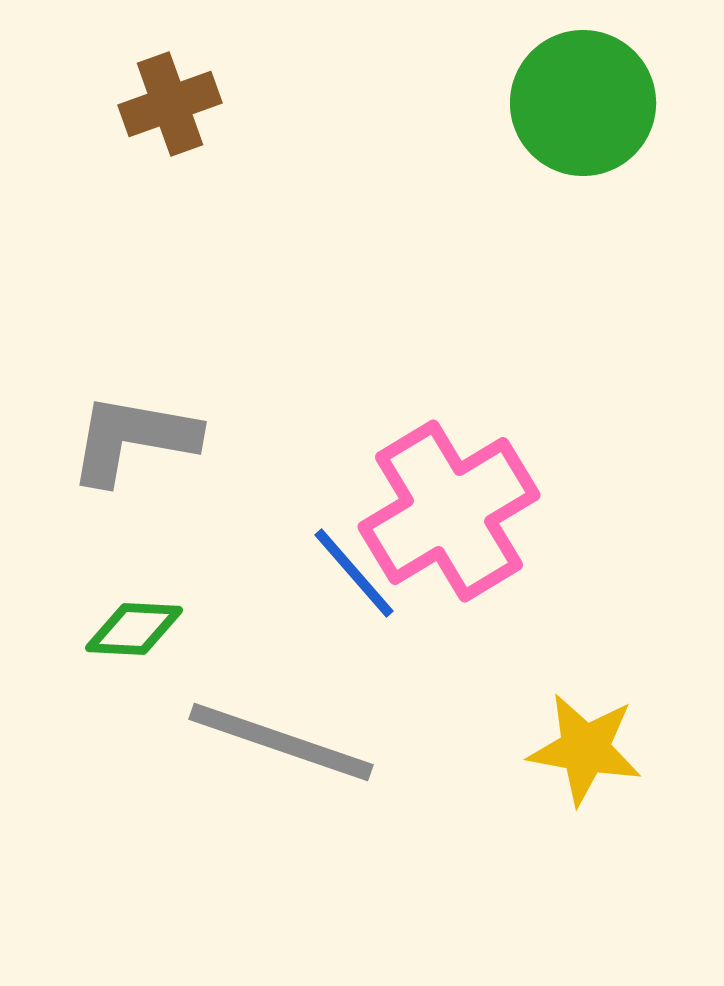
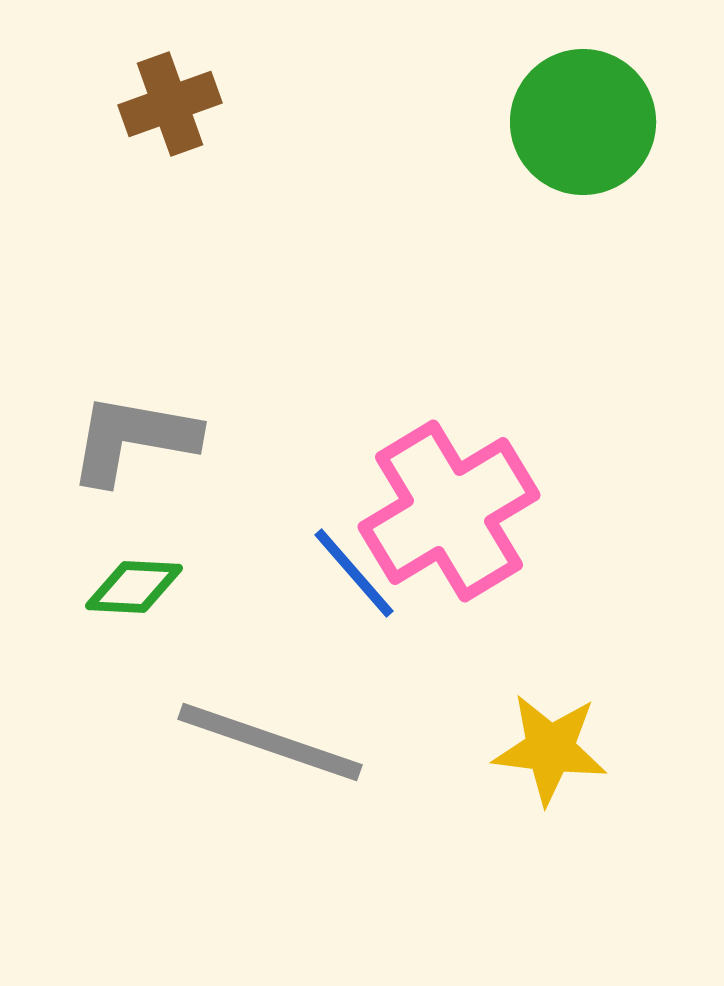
green circle: moved 19 px down
green diamond: moved 42 px up
gray line: moved 11 px left
yellow star: moved 35 px left; rotated 3 degrees counterclockwise
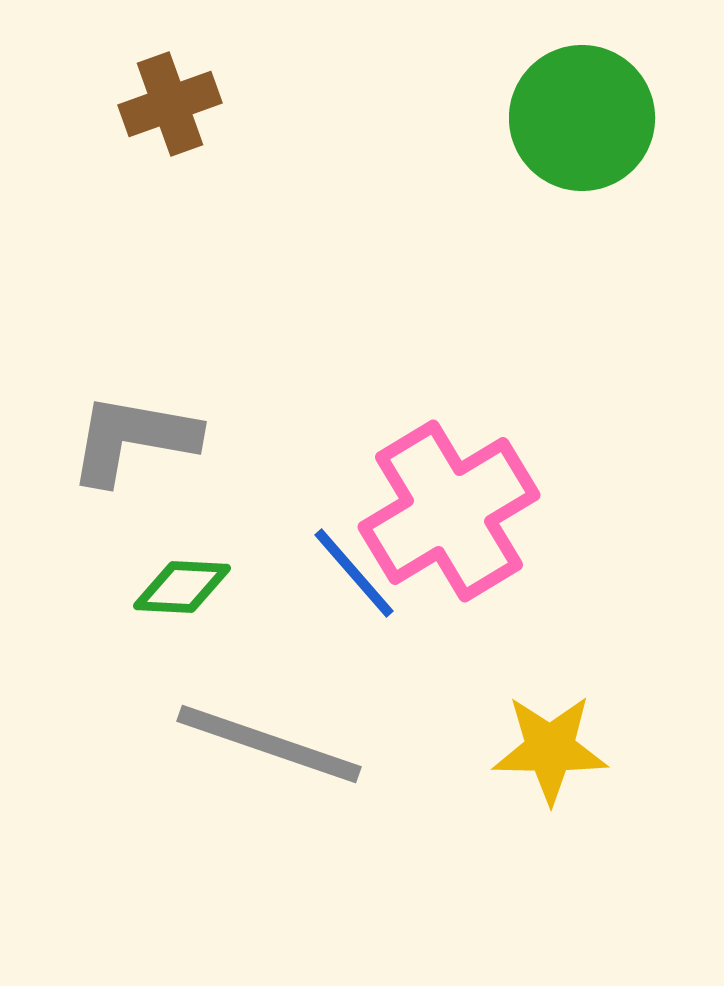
green circle: moved 1 px left, 4 px up
green diamond: moved 48 px right
gray line: moved 1 px left, 2 px down
yellow star: rotated 6 degrees counterclockwise
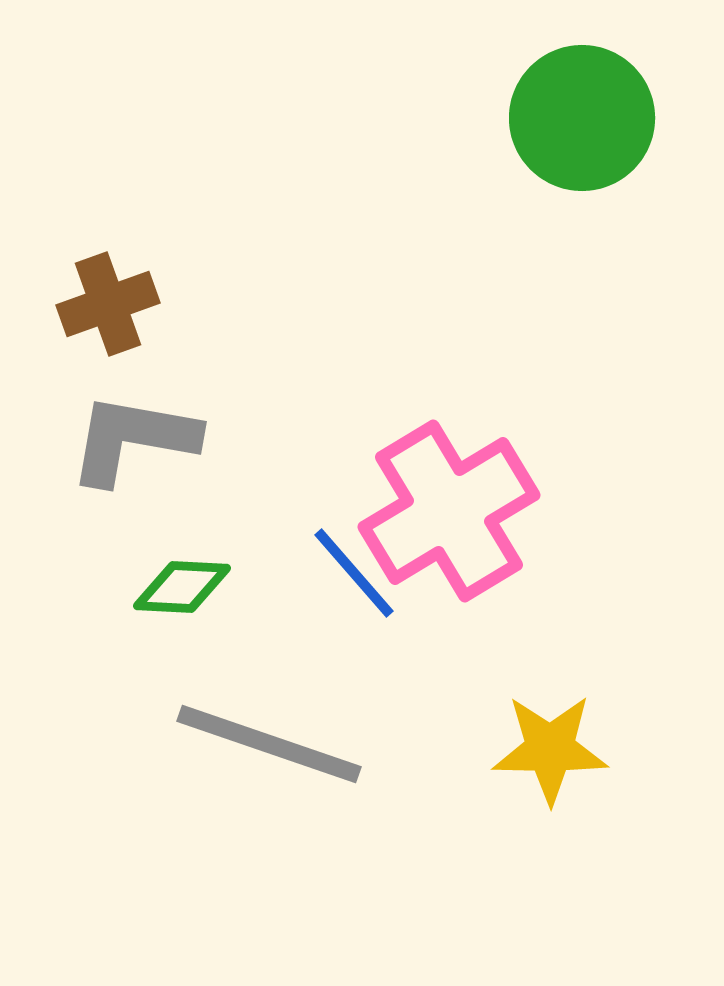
brown cross: moved 62 px left, 200 px down
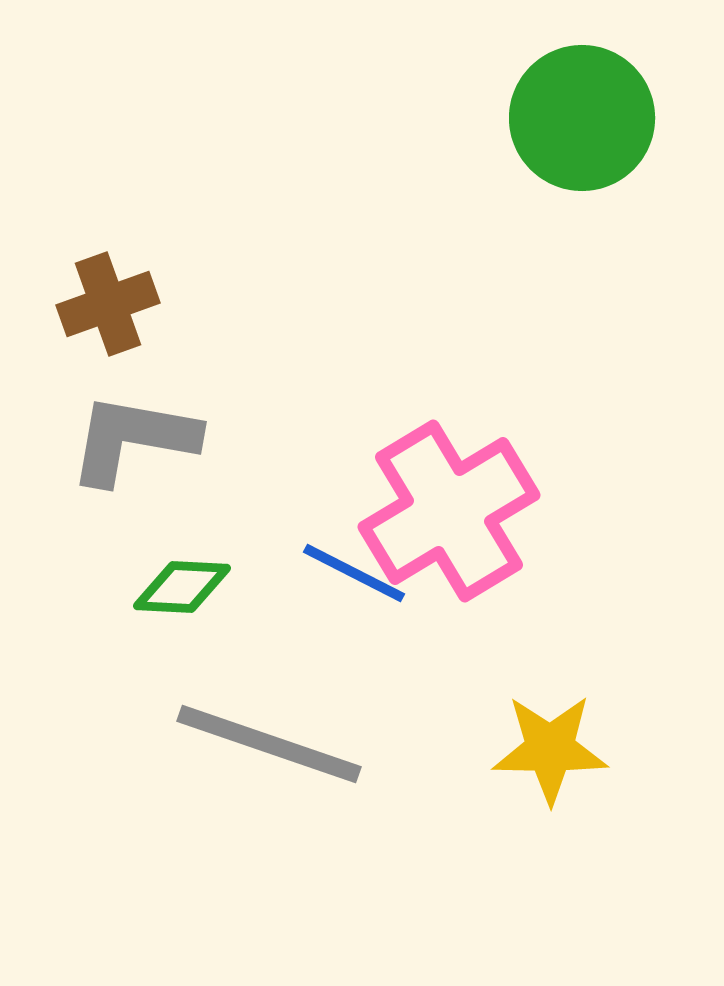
blue line: rotated 22 degrees counterclockwise
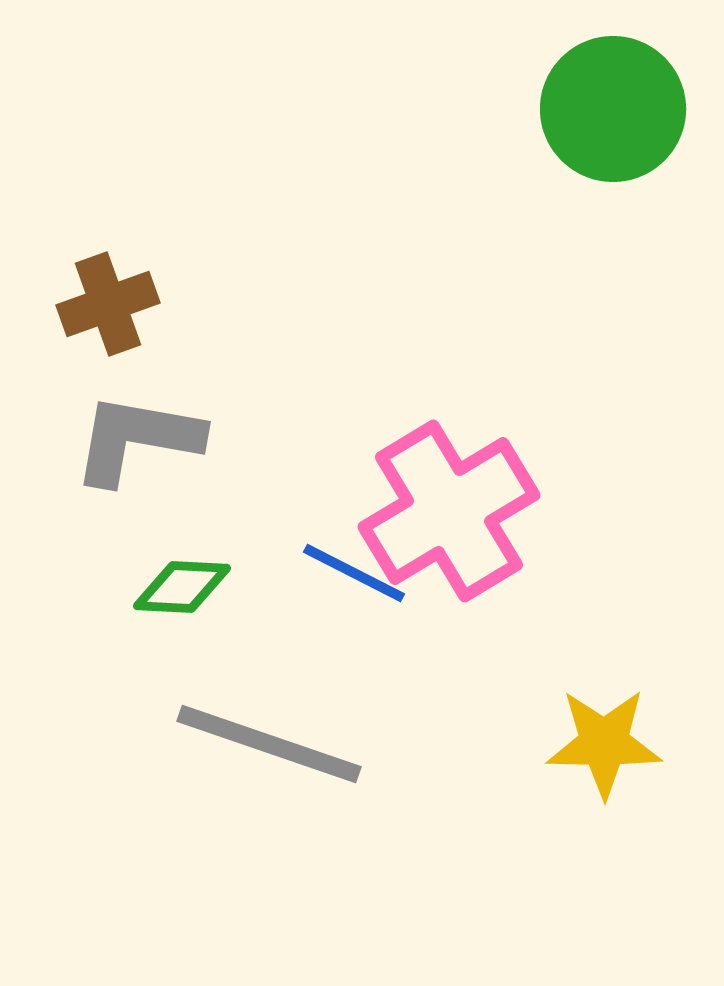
green circle: moved 31 px right, 9 px up
gray L-shape: moved 4 px right
yellow star: moved 54 px right, 6 px up
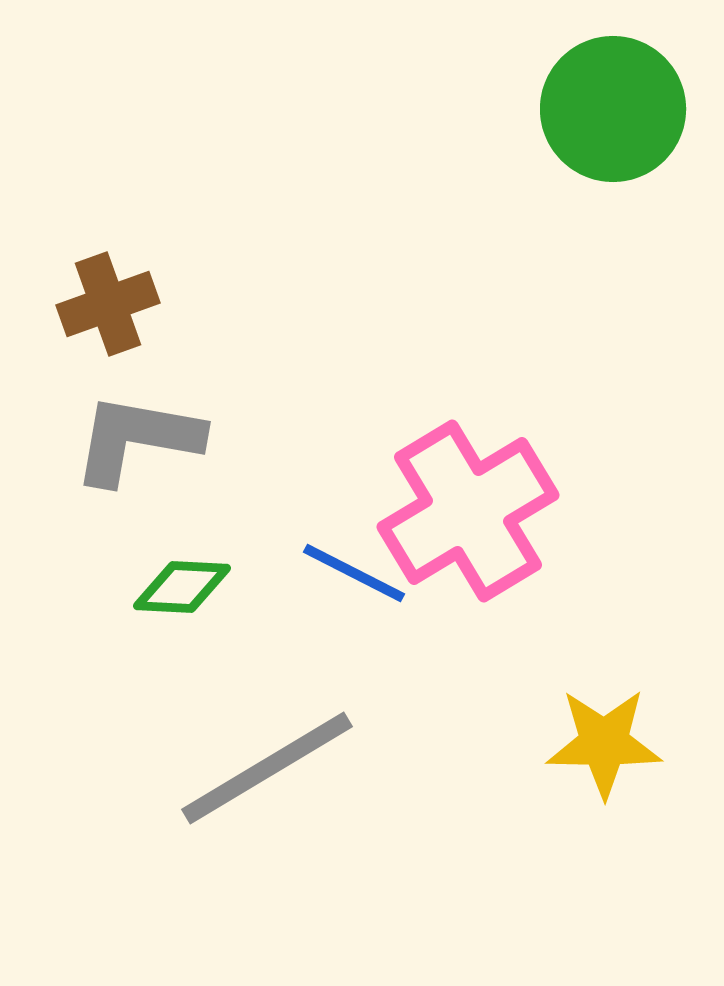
pink cross: moved 19 px right
gray line: moved 2 px left, 24 px down; rotated 50 degrees counterclockwise
